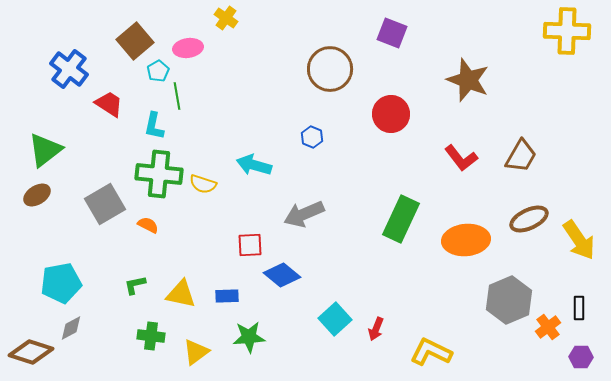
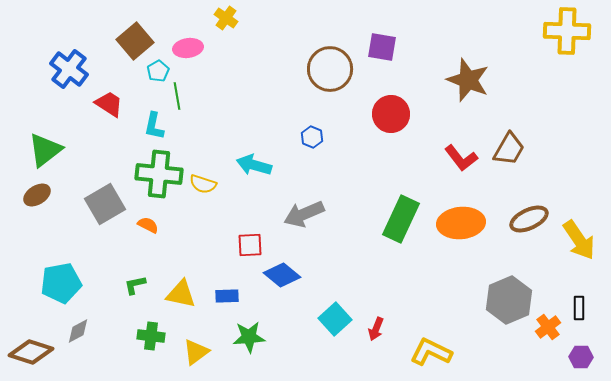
purple square at (392, 33): moved 10 px left, 14 px down; rotated 12 degrees counterclockwise
brown trapezoid at (521, 156): moved 12 px left, 7 px up
orange ellipse at (466, 240): moved 5 px left, 17 px up
gray diamond at (71, 328): moved 7 px right, 3 px down
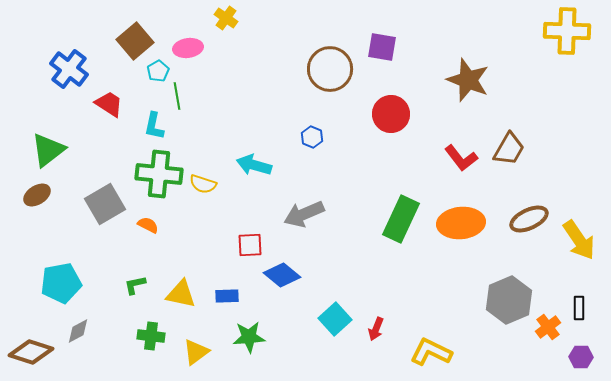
green triangle at (45, 150): moved 3 px right
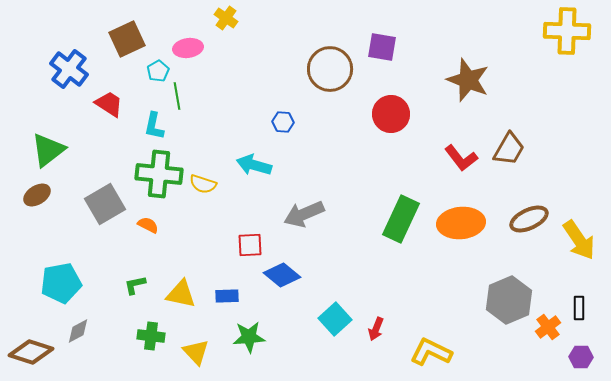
brown square at (135, 41): moved 8 px left, 2 px up; rotated 15 degrees clockwise
blue hexagon at (312, 137): moved 29 px left, 15 px up; rotated 20 degrees counterclockwise
yellow triangle at (196, 352): rotated 36 degrees counterclockwise
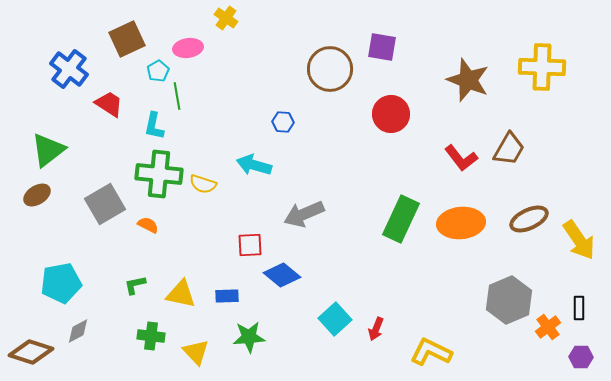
yellow cross at (567, 31): moved 25 px left, 36 px down
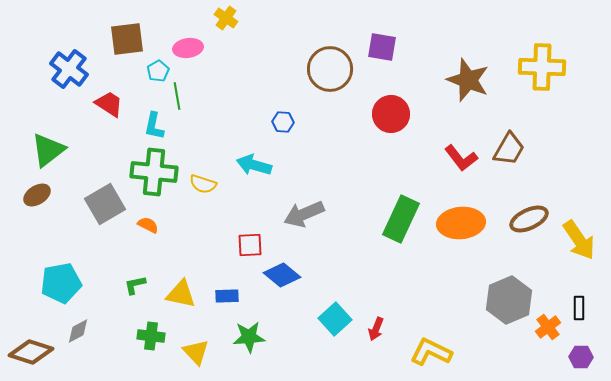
brown square at (127, 39): rotated 18 degrees clockwise
green cross at (159, 174): moved 5 px left, 2 px up
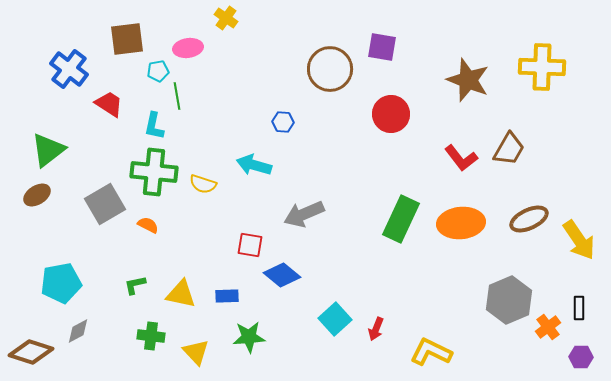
cyan pentagon at (158, 71): rotated 20 degrees clockwise
red square at (250, 245): rotated 12 degrees clockwise
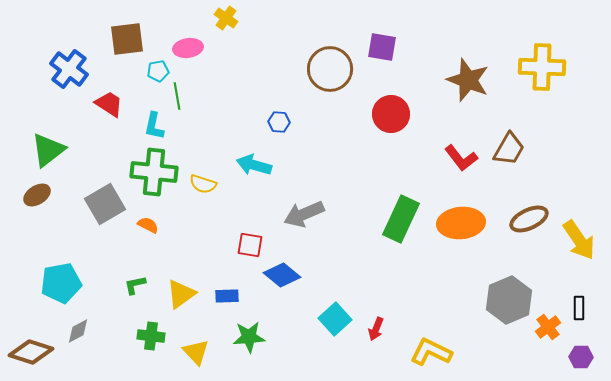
blue hexagon at (283, 122): moved 4 px left
yellow triangle at (181, 294): rotated 48 degrees counterclockwise
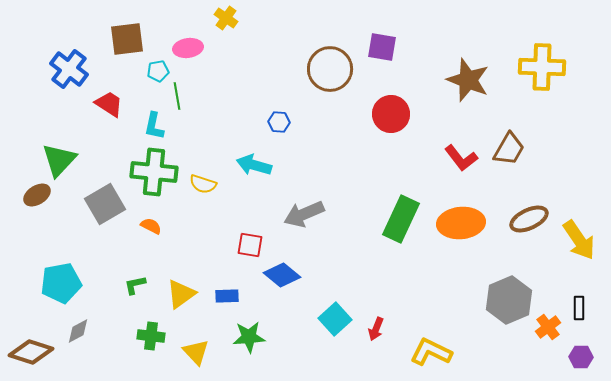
green triangle at (48, 150): moved 11 px right, 10 px down; rotated 9 degrees counterclockwise
orange semicircle at (148, 225): moved 3 px right, 1 px down
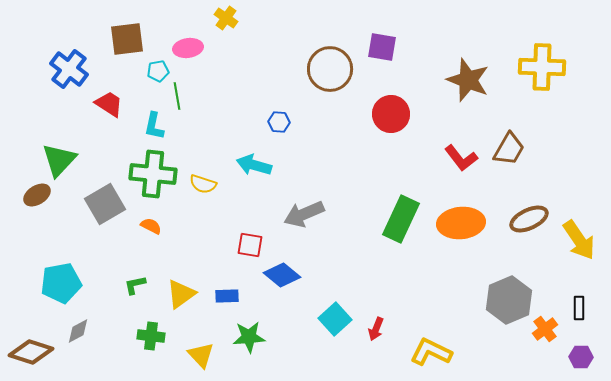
green cross at (154, 172): moved 1 px left, 2 px down
orange cross at (548, 327): moved 3 px left, 2 px down
yellow triangle at (196, 352): moved 5 px right, 3 px down
